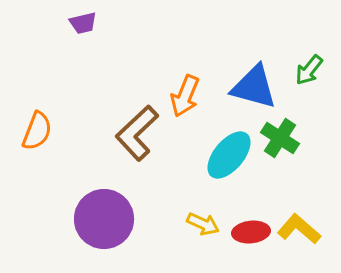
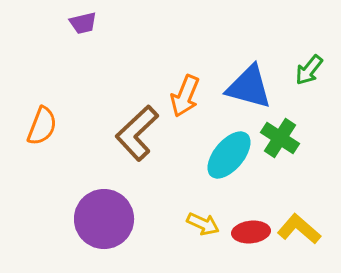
blue triangle: moved 5 px left
orange semicircle: moved 5 px right, 5 px up
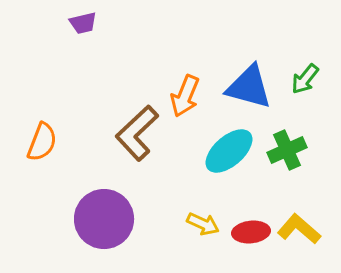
green arrow: moved 4 px left, 9 px down
orange semicircle: moved 16 px down
green cross: moved 7 px right, 12 px down; rotated 33 degrees clockwise
cyan ellipse: moved 4 px up; rotated 9 degrees clockwise
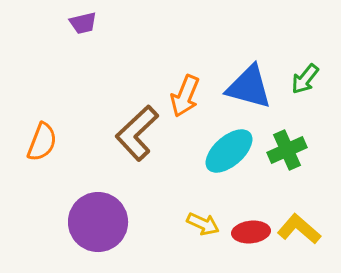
purple circle: moved 6 px left, 3 px down
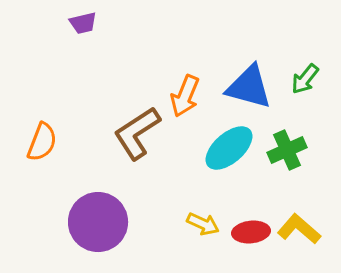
brown L-shape: rotated 10 degrees clockwise
cyan ellipse: moved 3 px up
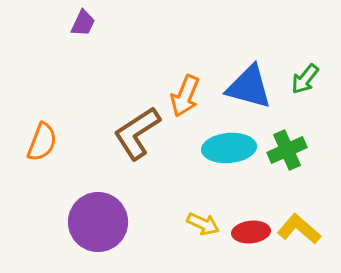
purple trapezoid: rotated 52 degrees counterclockwise
cyan ellipse: rotated 36 degrees clockwise
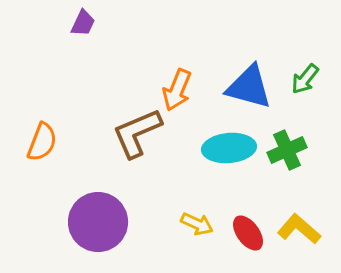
orange arrow: moved 8 px left, 6 px up
brown L-shape: rotated 10 degrees clockwise
yellow arrow: moved 6 px left
red ellipse: moved 3 px left, 1 px down; rotated 60 degrees clockwise
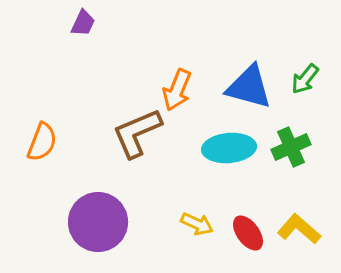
green cross: moved 4 px right, 3 px up
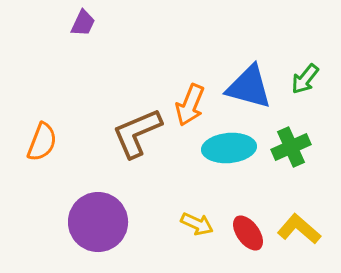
orange arrow: moved 13 px right, 15 px down
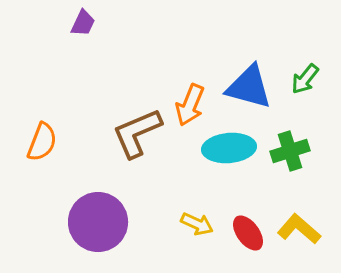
green cross: moved 1 px left, 4 px down; rotated 6 degrees clockwise
